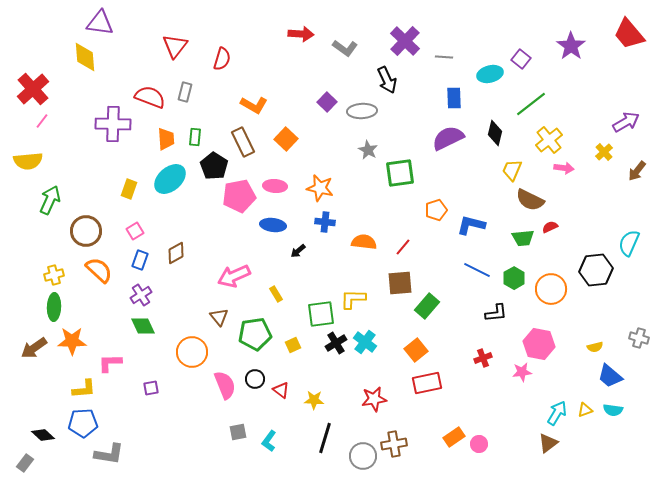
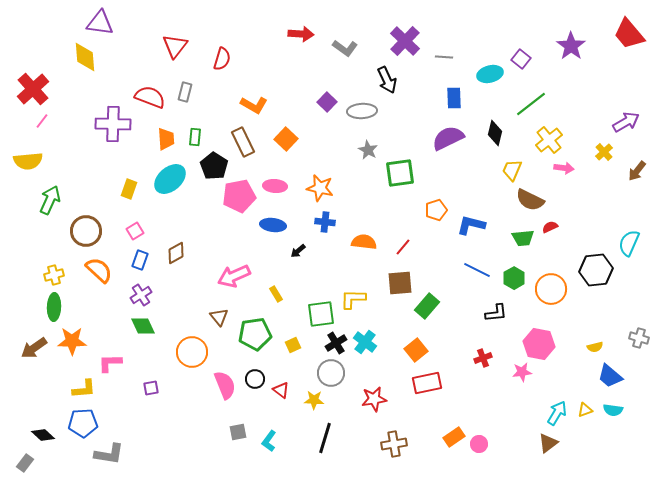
gray circle at (363, 456): moved 32 px left, 83 px up
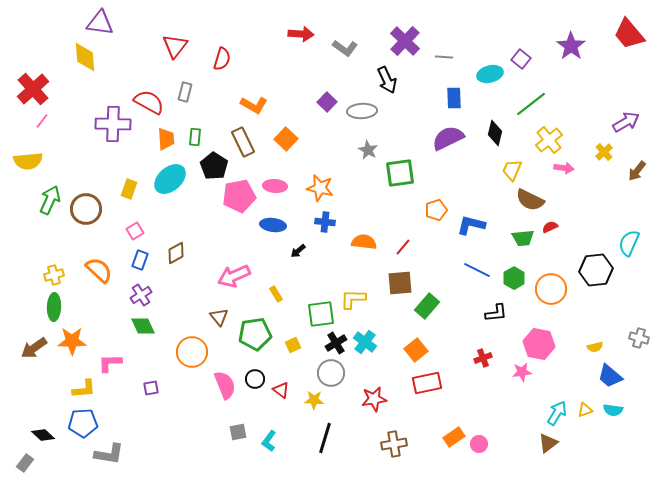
red semicircle at (150, 97): moved 1 px left, 5 px down; rotated 8 degrees clockwise
brown circle at (86, 231): moved 22 px up
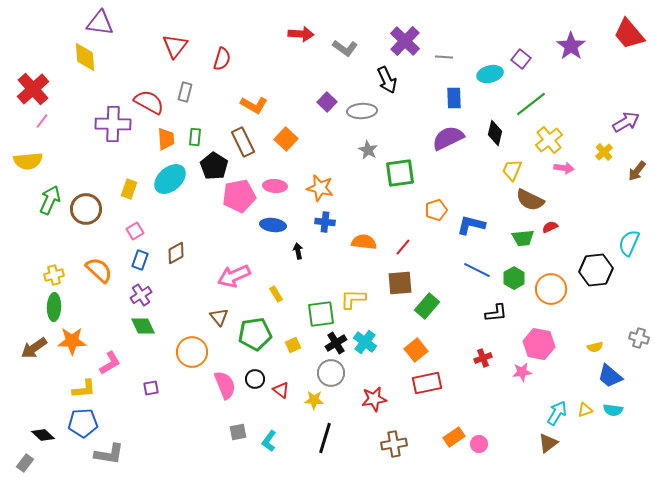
black arrow at (298, 251): rotated 119 degrees clockwise
pink L-shape at (110, 363): rotated 150 degrees clockwise
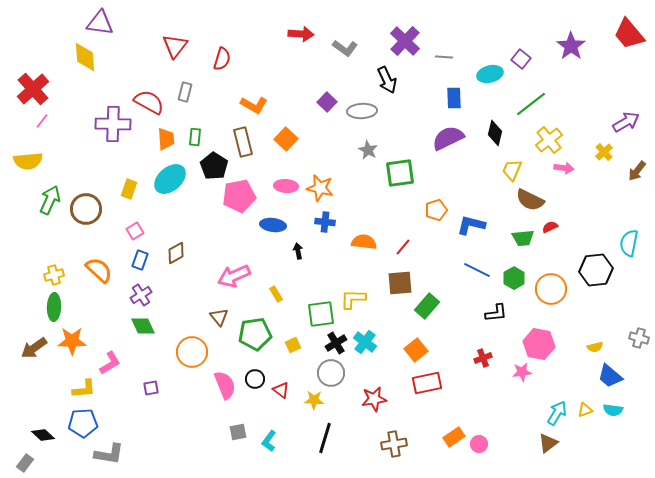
brown rectangle at (243, 142): rotated 12 degrees clockwise
pink ellipse at (275, 186): moved 11 px right
cyan semicircle at (629, 243): rotated 12 degrees counterclockwise
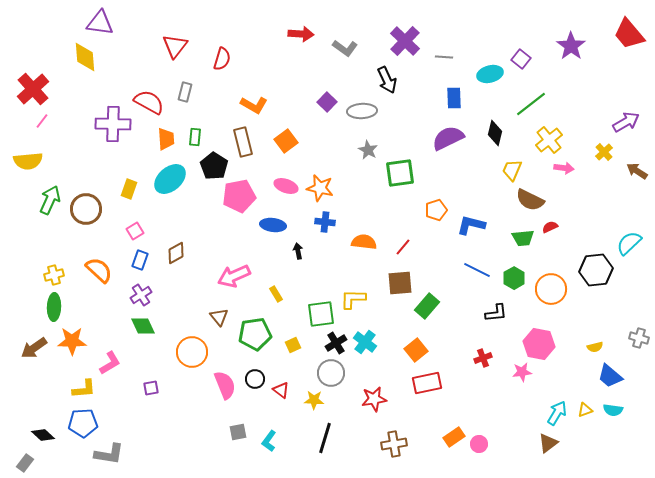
orange square at (286, 139): moved 2 px down; rotated 10 degrees clockwise
brown arrow at (637, 171): rotated 85 degrees clockwise
pink ellipse at (286, 186): rotated 15 degrees clockwise
cyan semicircle at (629, 243): rotated 36 degrees clockwise
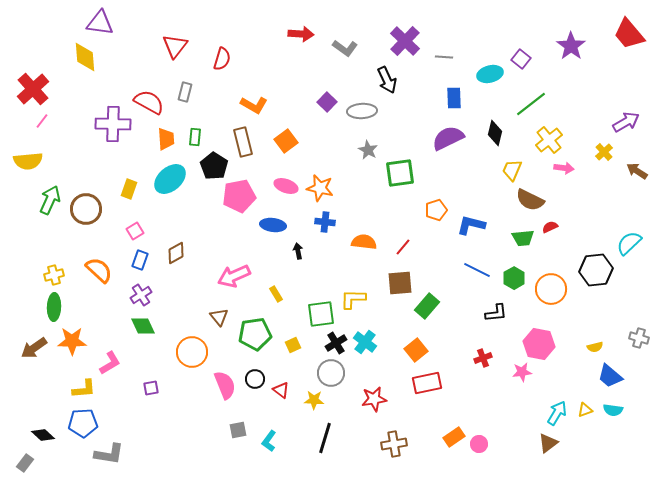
gray square at (238, 432): moved 2 px up
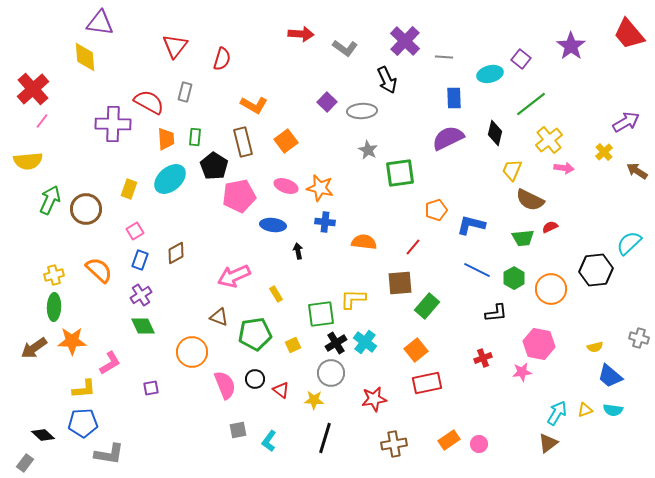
red line at (403, 247): moved 10 px right
brown triangle at (219, 317): rotated 30 degrees counterclockwise
orange rectangle at (454, 437): moved 5 px left, 3 px down
